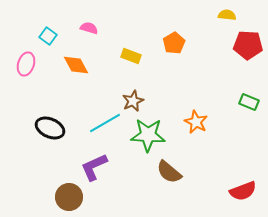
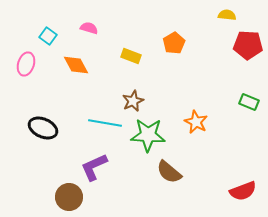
cyan line: rotated 40 degrees clockwise
black ellipse: moved 7 px left
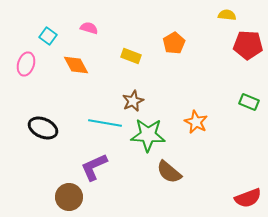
red semicircle: moved 5 px right, 7 px down
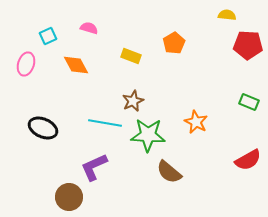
cyan square: rotated 30 degrees clockwise
red semicircle: moved 38 px up; rotated 8 degrees counterclockwise
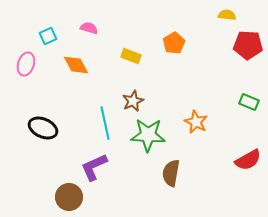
cyan line: rotated 68 degrees clockwise
brown semicircle: moved 2 px right, 1 px down; rotated 60 degrees clockwise
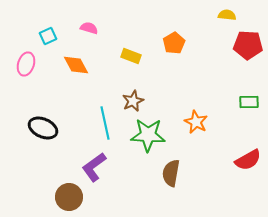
green rectangle: rotated 24 degrees counterclockwise
purple L-shape: rotated 12 degrees counterclockwise
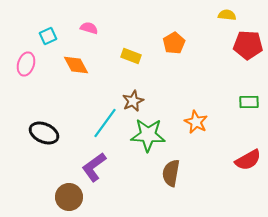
cyan line: rotated 48 degrees clockwise
black ellipse: moved 1 px right, 5 px down
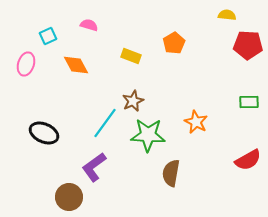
pink semicircle: moved 3 px up
